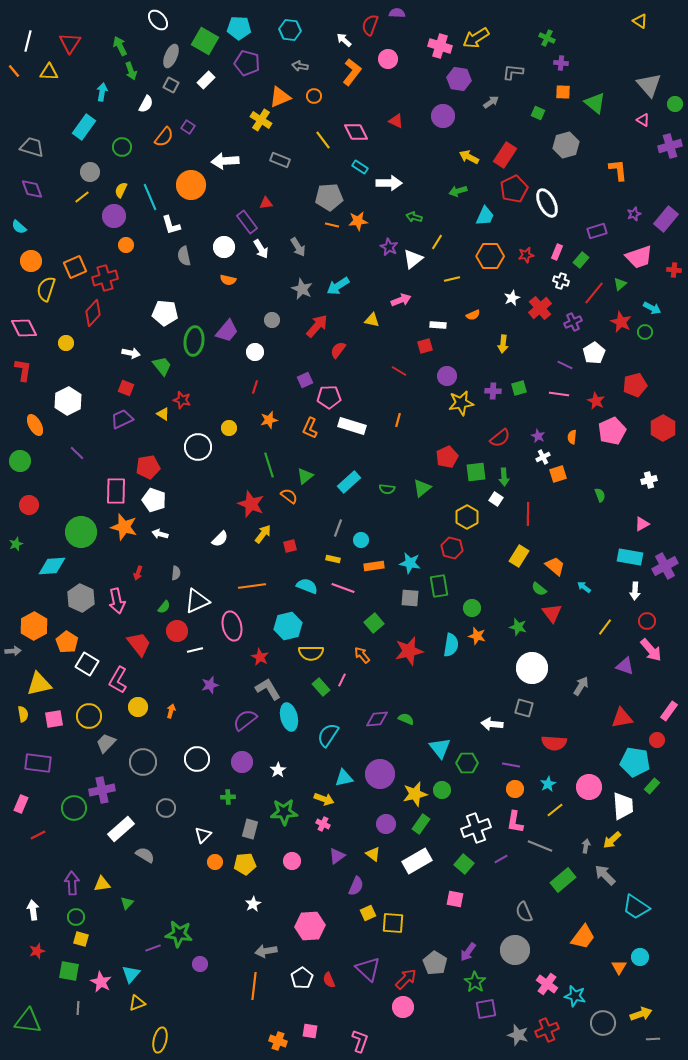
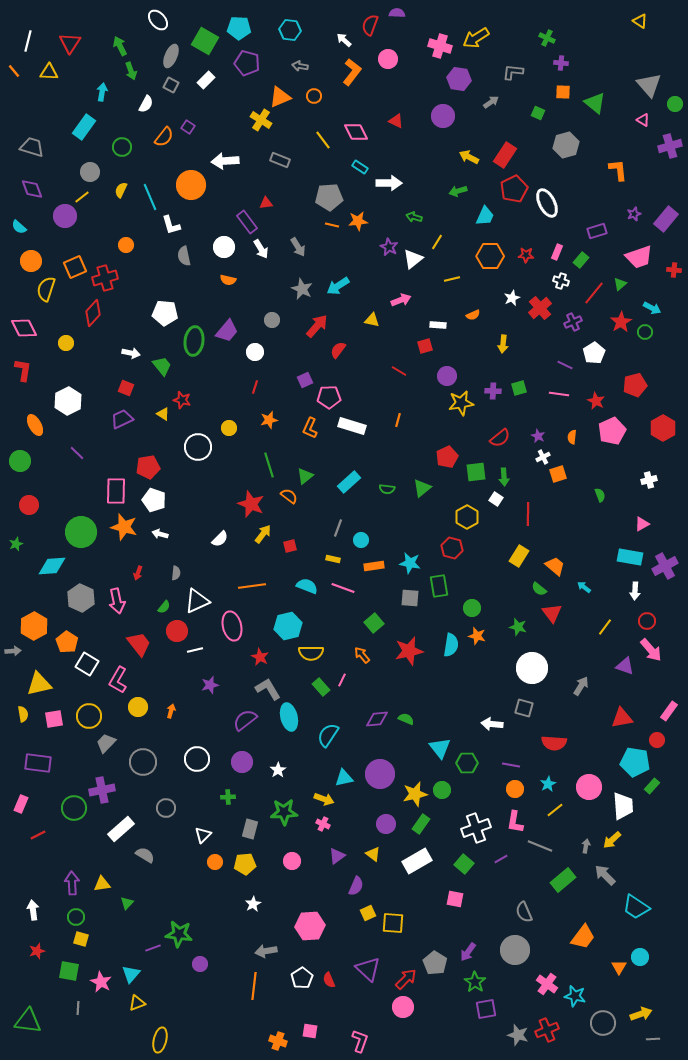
purple circle at (114, 216): moved 49 px left
red star at (526, 255): rotated 14 degrees clockwise
red star at (621, 322): rotated 15 degrees clockwise
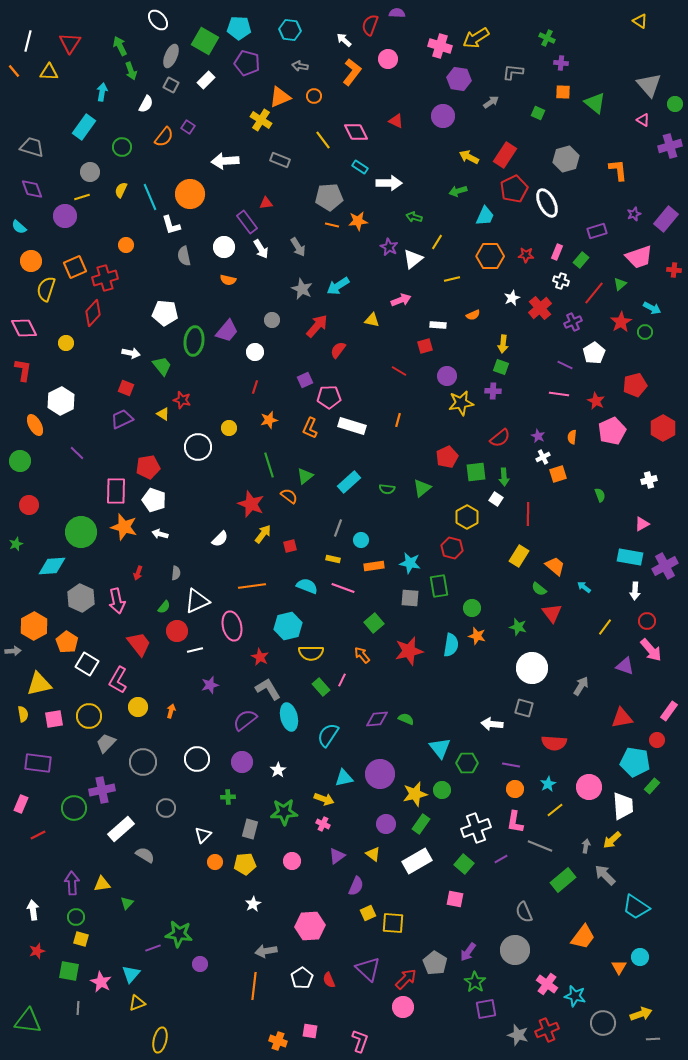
gray hexagon at (566, 145): moved 14 px down
orange circle at (191, 185): moved 1 px left, 9 px down
yellow line at (82, 197): rotated 21 degrees clockwise
green square at (519, 388): moved 18 px left, 21 px up; rotated 35 degrees clockwise
white hexagon at (68, 401): moved 7 px left
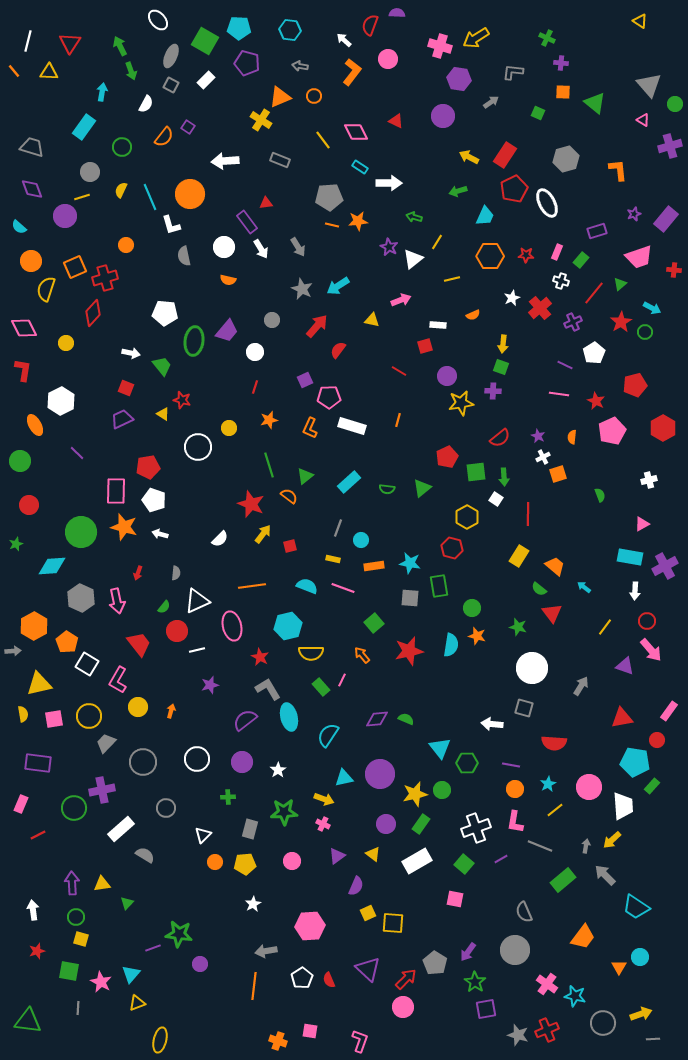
white line at (195, 650): moved 2 px right
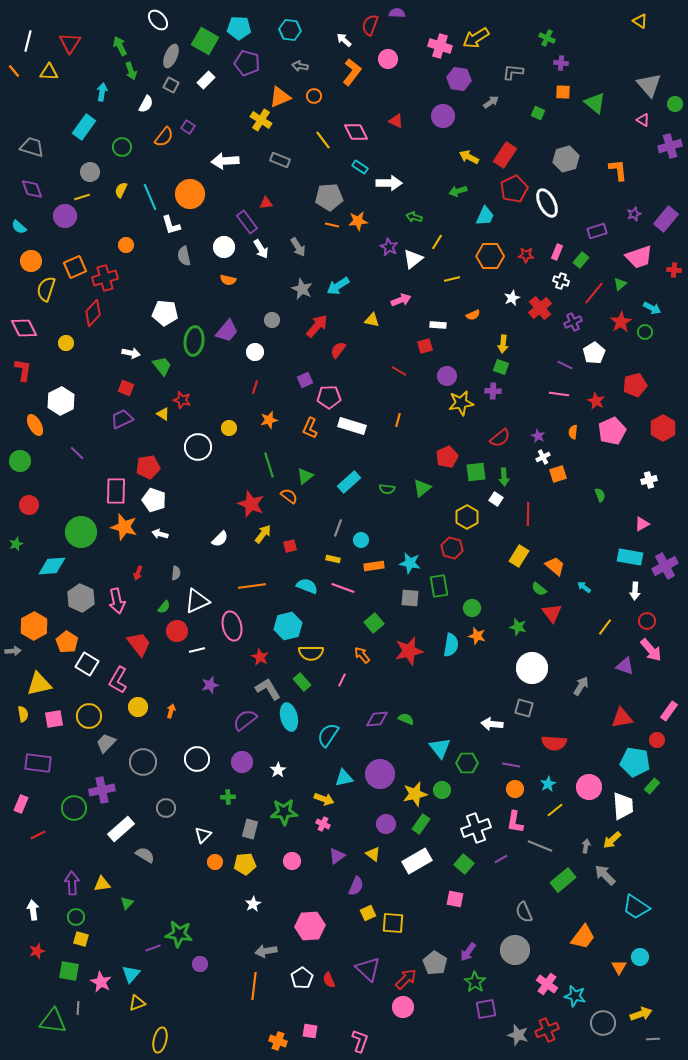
orange semicircle at (572, 437): moved 1 px right, 5 px up
green rectangle at (321, 687): moved 19 px left, 5 px up
green triangle at (28, 1021): moved 25 px right
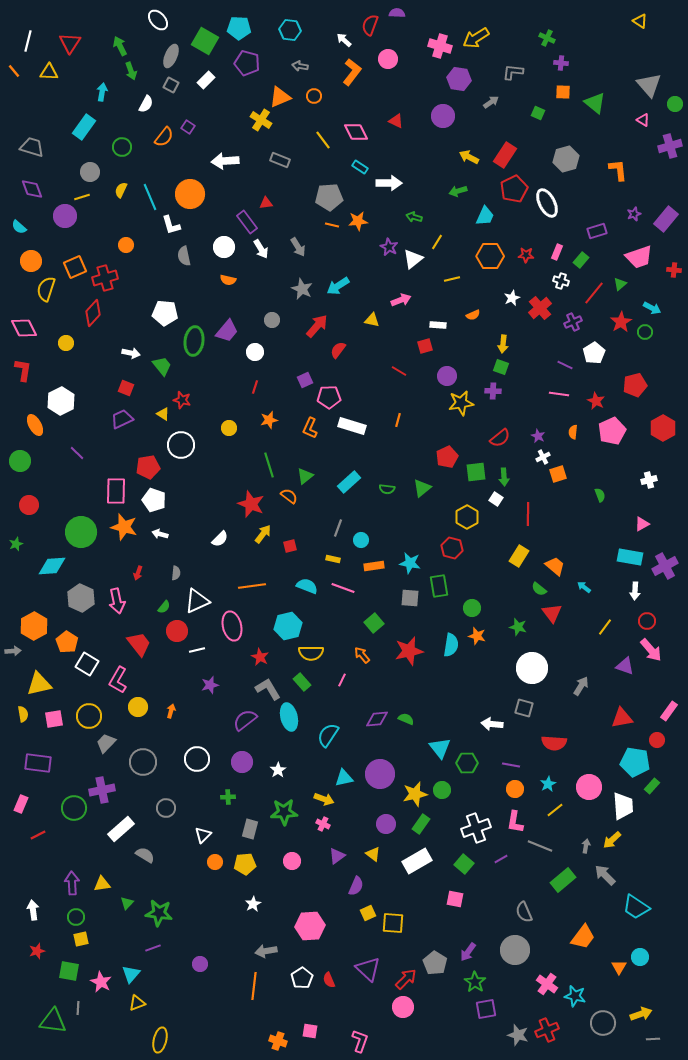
white circle at (198, 447): moved 17 px left, 2 px up
green star at (179, 934): moved 20 px left, 21 px up
yellow square at (81, 939): rotated 28 degrees counterclockwise
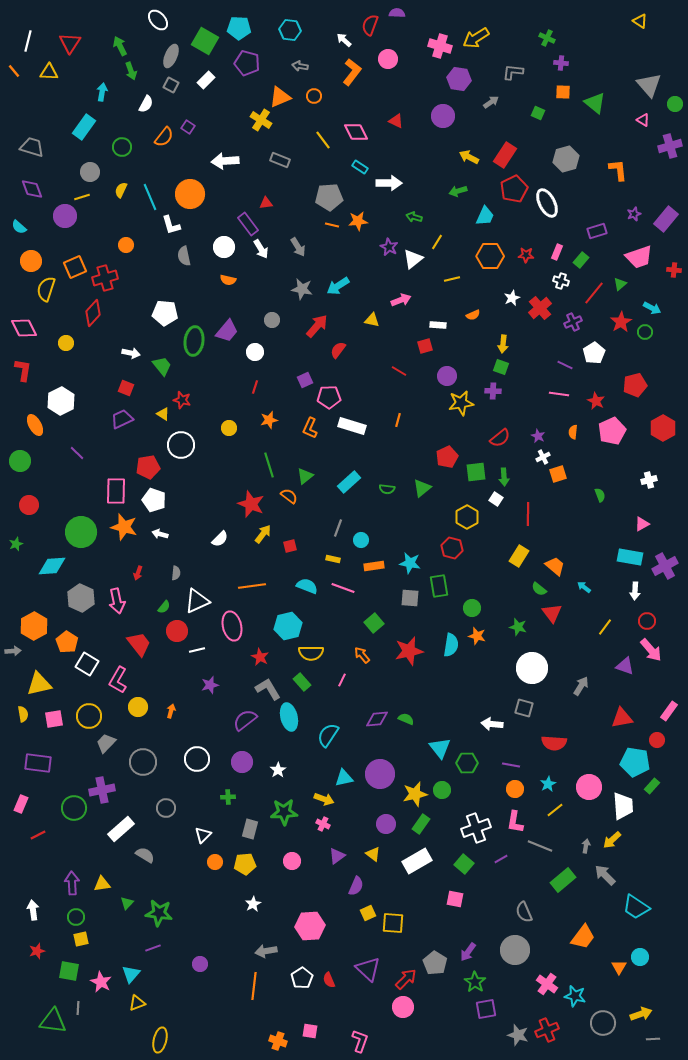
purple rectangle at (247, 222): moved 1 px right, 2 px down
gray star at (302, 289): rotated 15 degrees counterclockwise
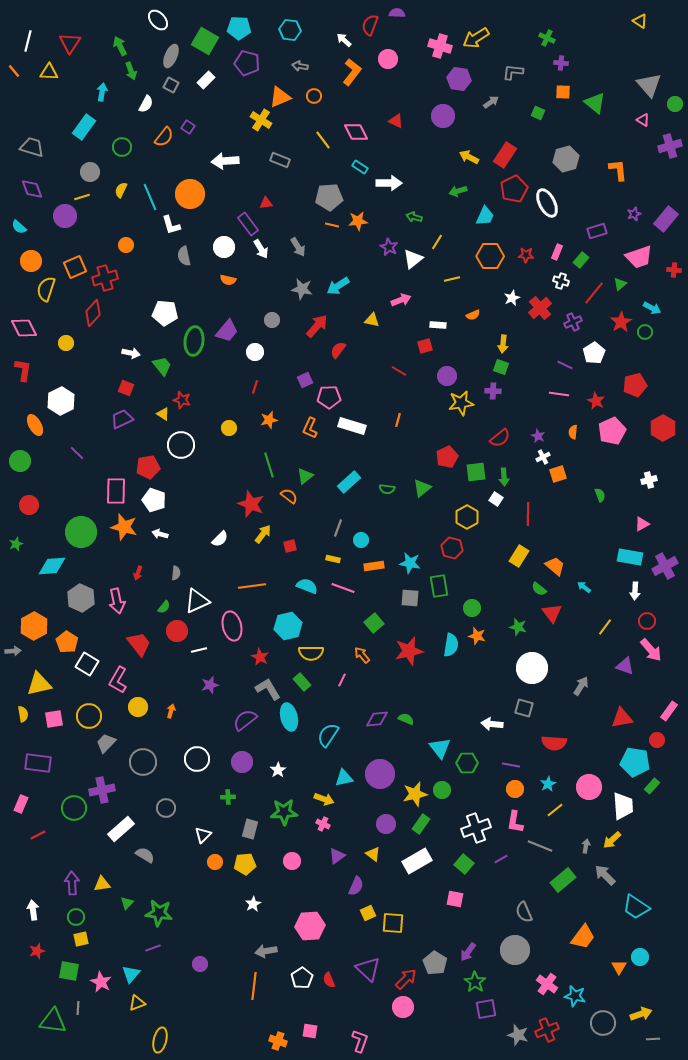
white line at (197, 650): moved 2 px right
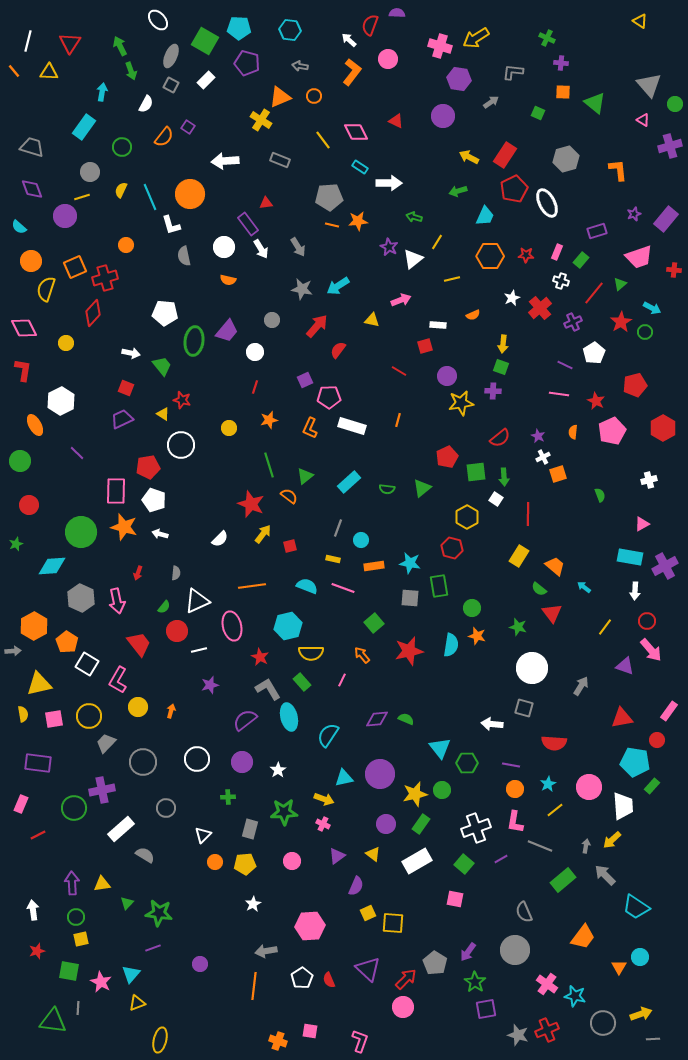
white arrow at (344, 40): moved 5 px right
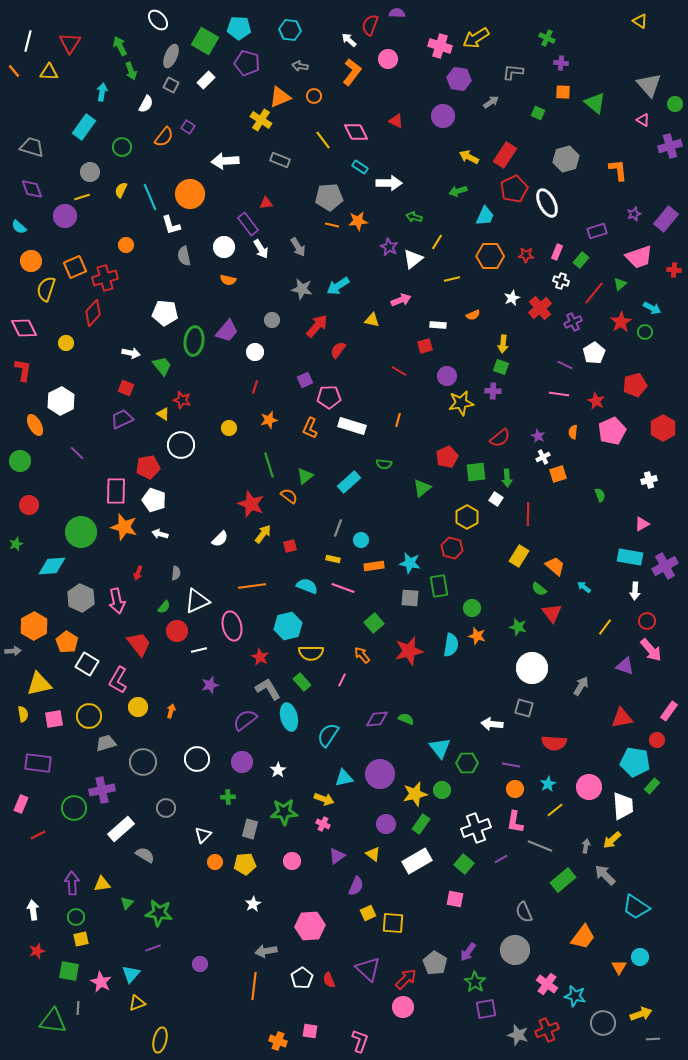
green arrow at (504, 477): moved 3 px right, 1 px down
green semicircle at (387, 489): moved 3 px left, 25 px up
gray trapezoid at (106, 743): rotated 30 degrees clockwise
